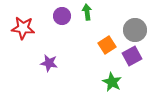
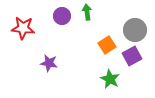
green star: moved 2 px left, 3 px up
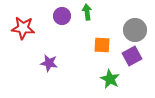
orange square: moved 5 px left; rotated 36 degrees clockwise
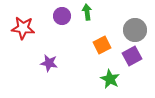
orange square: rotated 30 degrees counterclockwise
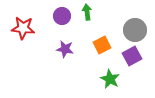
purple star: moved 16 px right, 14 px up
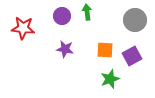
gray circle: moved 10 px up
orange square: moved 3 px right, 5 px down; rotated 30 degrees clockwise
green star: rotated 24 degrees clockwise
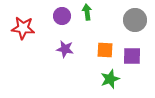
purple square: rotated 30 degrees clockwise
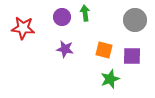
green arrow: moved 2 px left, 1 px down
purple circle: moved 1 px down
orange square: moved 1 px left; rotated 12 degrees clockwise
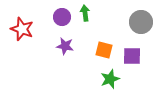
gray circle: moved 6 px right, 2 px down
red star: moved 1 px left, 1 px down; rotated 15 degrees clockwise
purple star: moved 3 px up
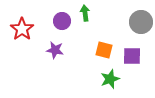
purple circle: moved 4 px down
red star: rotated 15 degrees clockwise
purple star: moved 10 px left, 4 px down
